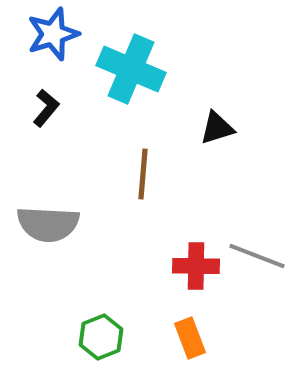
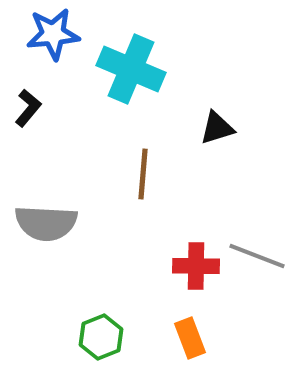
blue star: rotated 12 degrees clockwise
black L-shape: moved 18 px left
gray semicircle: moved 2 px left, 1 px up
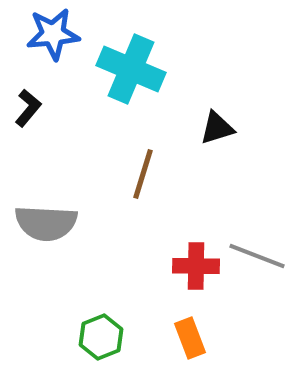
brown line: rotated 12 degrees clockwise
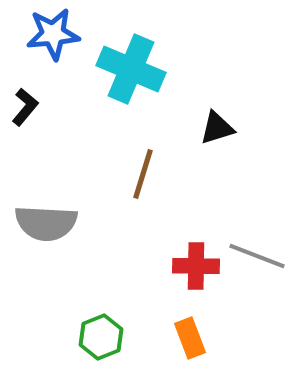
black L-shape: moved 3 px left, 1 px up
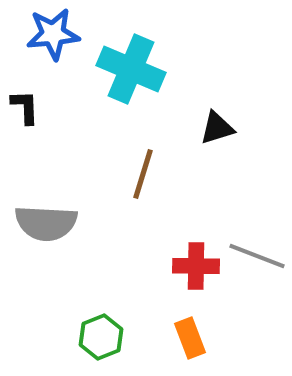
black L-shape: rotated 42 degrees counterclockwise
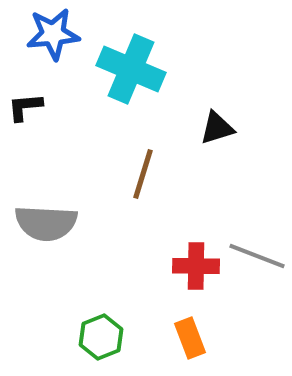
black L-shape: rotated 93 degrees counterclockwise
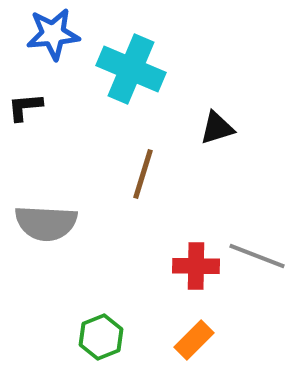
orange rectangle: moved 4 px right, 2 px down; rotated 66 degrees clockwise
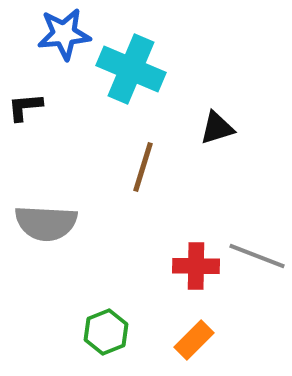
blue star: moved 11 px right
brown line: moved 7 px up
green hexagon: moved 5 px right, 5 px up
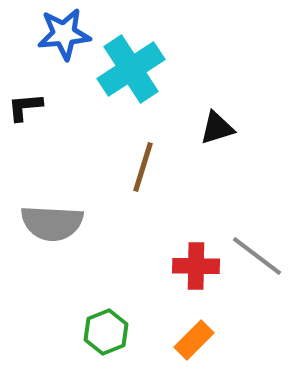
cyan cross: rotated 34 degrees clockwise
gray semicircle: moved 6 px right
gray line: rotated 16 degrees clockwise
